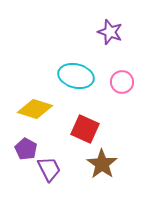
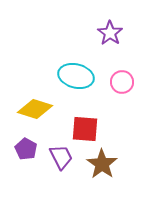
purple star: moved 1 px down; rotated 15 degrees clockwise
red square: rotated 20 degrees counterclockwise
purple trapezoid: moved 12 px right, 12 px up
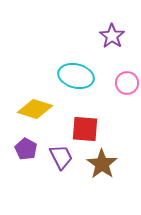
purple star: moved 2 px right, 3 px down
pink circle: moved 5 px right, 1 px down
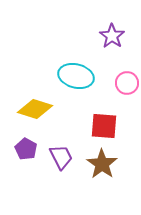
red square: moved 19 px right, 3 px up
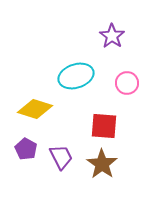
cyan ellipse: rotated 32 degrees counterclockwise
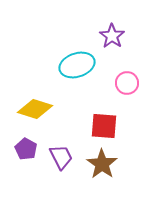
cyan ellipse: moved 1 px right, 11 px up
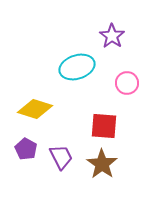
cyan ellipse: moved 2 px down
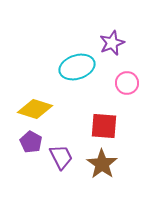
purple star: moved 7 px down; rotated 15 degrees clockwise
purple pentagon: moved 5 px right, 7 px up
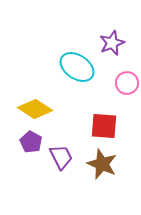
cyan ellipse: rotated 52 degrees clockwise
yellow diamond: rotated 16 degrees clockwise
brown star: rotated 12 degrees counterclockwise
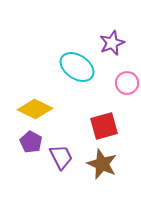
yellow diamond: rotated 8 degrees counterclockwise
red square: rotated 20 degrees counterclockwise
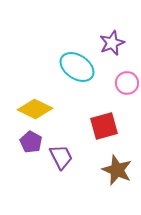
brown star: moved 15 px right, 6 px down
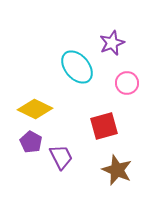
cyan ellipse: rotated 16 degrees clockwise
